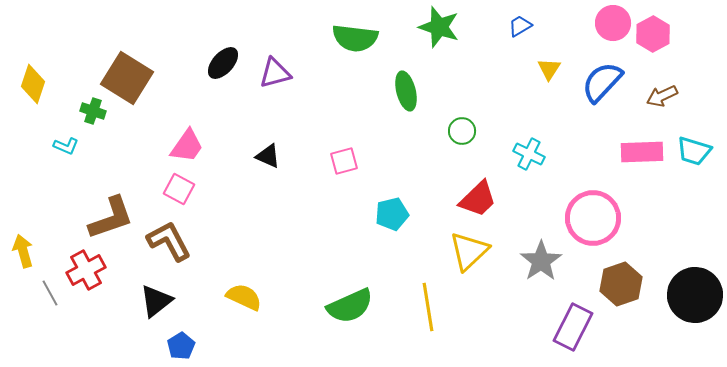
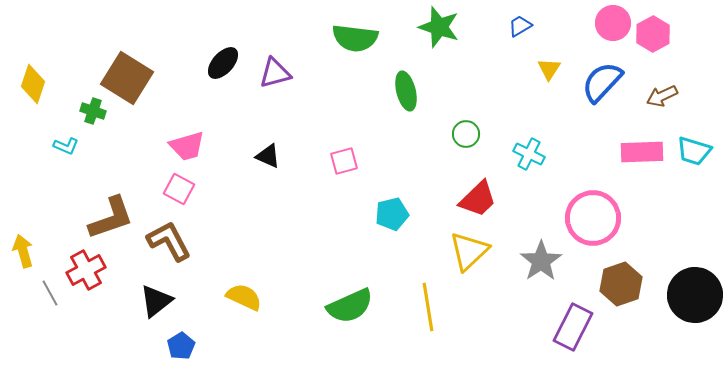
green circle at (462, 131): moved 4 px right, 3 px down
pink trapezoid at (187, 146): rotated 39 degrees clockwise
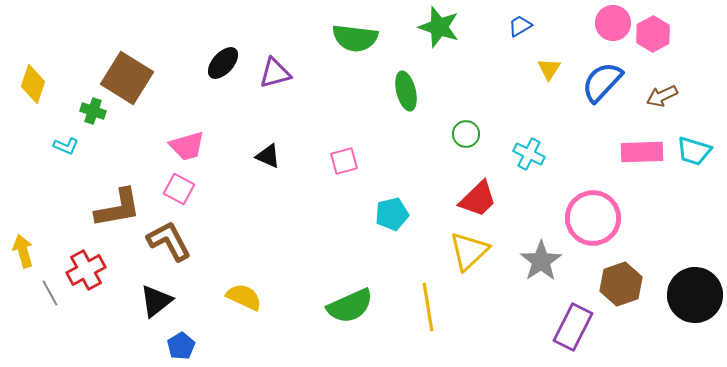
brown L-shape at (111, 218): moved 7 px right, 10 px up; rotated 9 degrees clockwise
